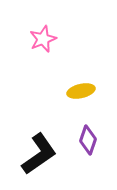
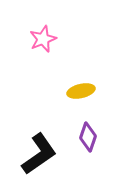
purple diamond: moved 3 px up
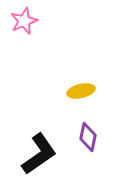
pink star: moved 19 px left, 18 px up
purple diamond: rotated 8 degrees counterclockwise
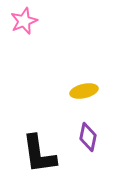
yellow ellipse: moved 3 px right
black L-shape: rotated 117 degrees clockwise
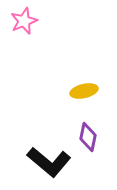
black L-shape: moved 10 px right, 8 px down; rotated 42 degrees counterclockwise
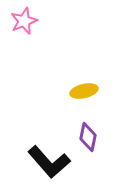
black L-shape: rotated 9 degrees clockwise
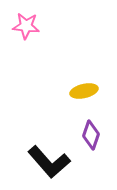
pink star: moved 2 px right, 5 px down; rotated 28 degrees clockwise
purple diamond: moved 3 px right, 2 px up; rotated 8 degrees clockwise
